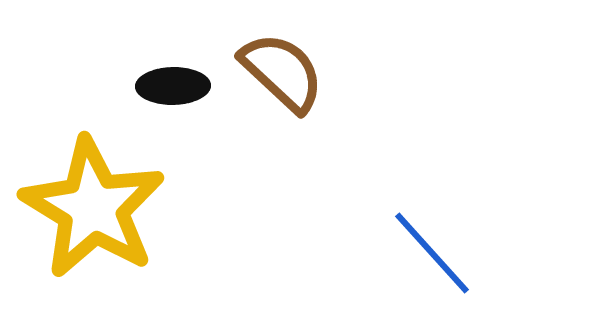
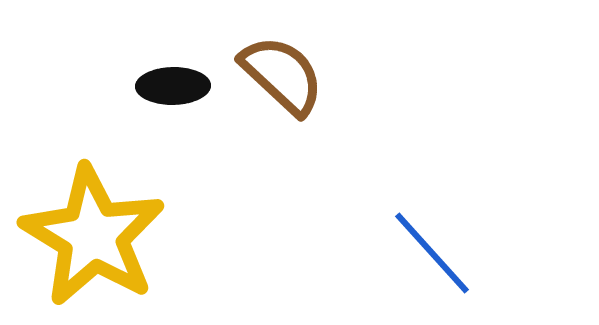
brown semicircle: moved 3 px down
yellow star: moved 28 px down
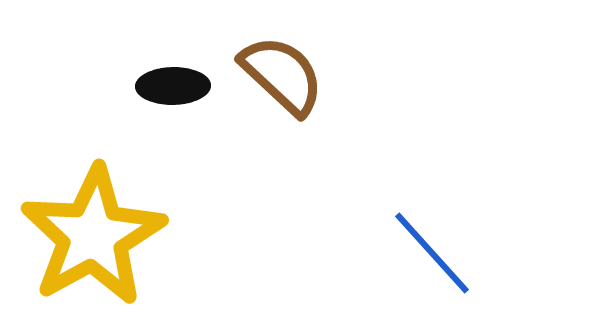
yellow star: rotated 12 degrees clockwise
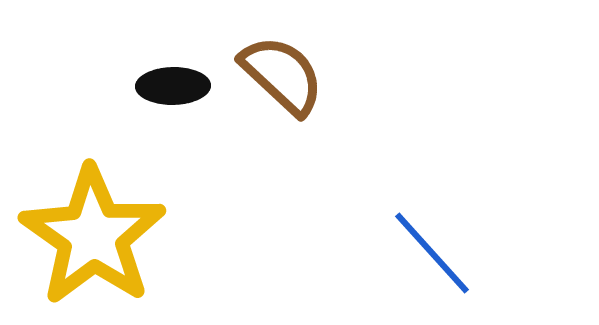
yellow star: rotated 8 degrees counterclockwise
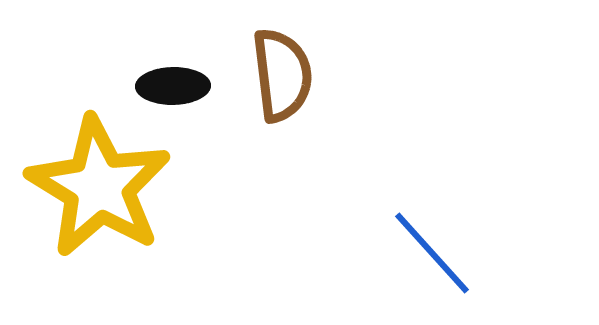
brown semicircle: rotated 40 degrees clockwise
yellow star: moved 6 px right, 49 px up; rotated 4 degrees counterclockwise
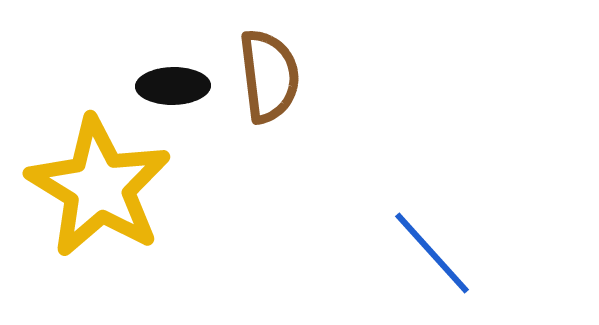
brown semicircle: moved 13 px left, 1 px down
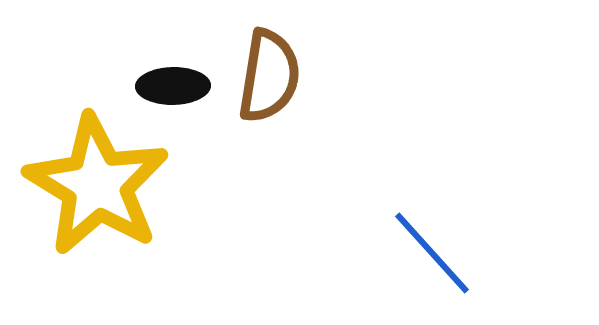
brown semicircle: rotated 16 degrees clockwise
yellow star: moved 2 px left, 2 px up
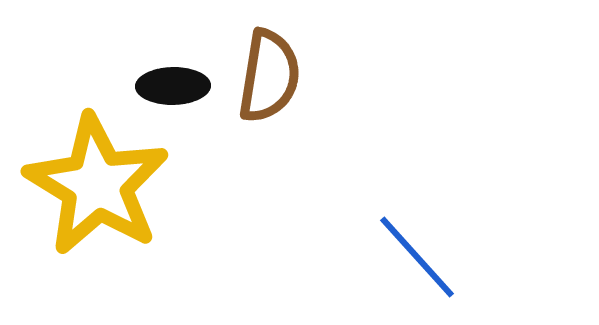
blue line: moved 15 px left, 4 px down
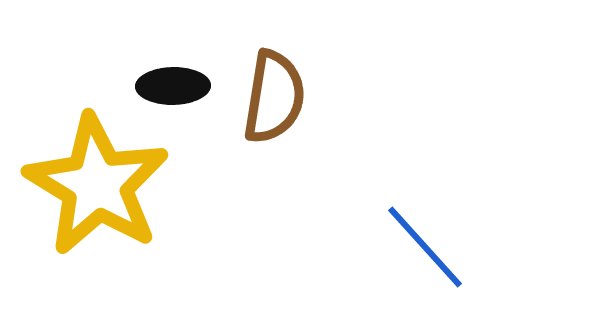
brown semicircle: moved 5 px right, 21 px down
blue line: moved 8 px right, 10 px up
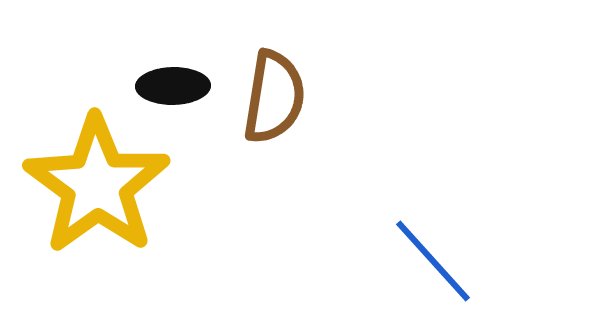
yellow star: rotated 5 degrees clockwise
blue line: moved 8 px right, 14 px down
